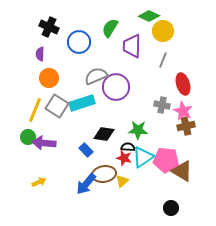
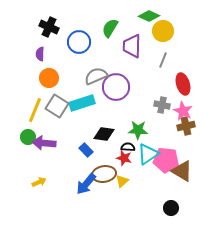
cyan triangle: moved 5 px right, 3 px up
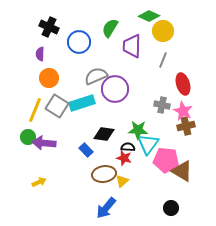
purple circle: moved 1 px left, 2 px down
cyan triangle: moved 10 px up; rotated 20 degrees counterclockwise
blue arrow: moved 20 px right, 24 px down
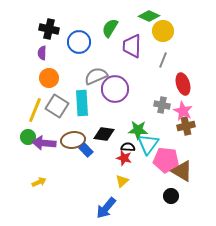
black cross: moved 2 px down; rotated 12 degrees counterclockwise
purple semicircle: moved 2 px right, 1 px up
cyan rectangle: rotated 75 degrees counterclockwise
brown ellipse: moved 31 px left, 34 px up
black circle: moved 12 px up
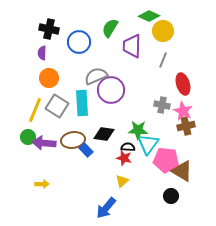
purple circle: moved 4 px left, 1 px down
yellow arrow: moved 3 px right, 2 px down; rotated 24 degrees clockwise
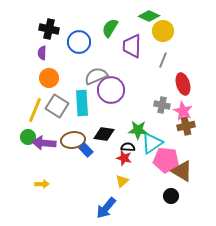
cyan triangle: moved 4 px right, 1 px up; rotated 20 degrees clockwise
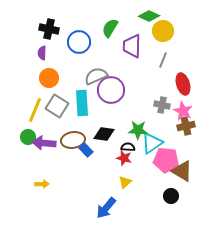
yellow triangle: moved 3 px right, 1 px down
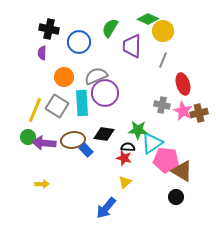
green diamond: moved 1 px left, 3 px down
orange circle: moved 15 px right, 1 px up
purple circle: moved 6 px left, 3 px down
brown cross: moved 13 px right, 13 px up
black circle: moved 5 px right, 1 px down
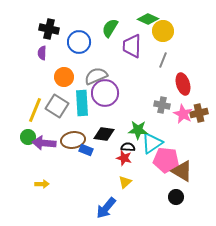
pink star: moved 3 px down
blue rectangle: rotated 24 degrees counterclockwise
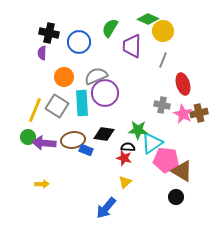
black cross: moved 4 px down
